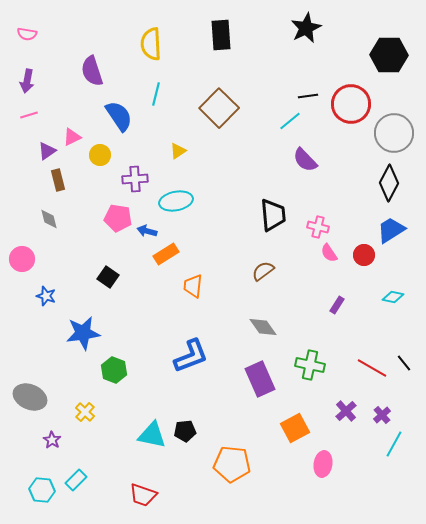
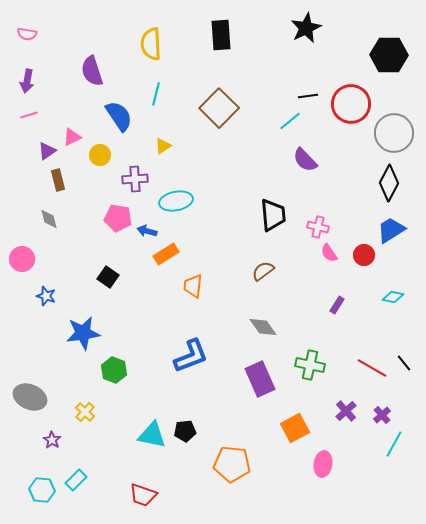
yellow triangle at (178, 151): moved 15 px left, 5 px up
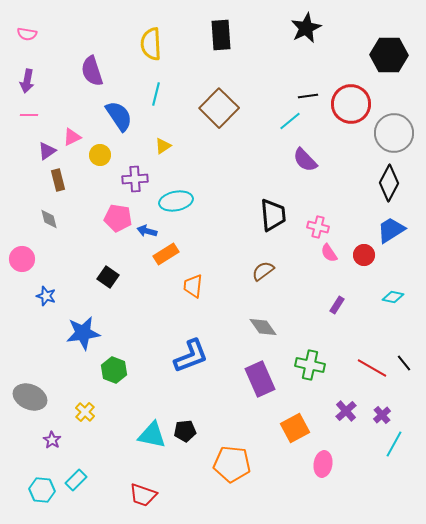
pink line at (29, 115): rotated 18 degrees clockwise
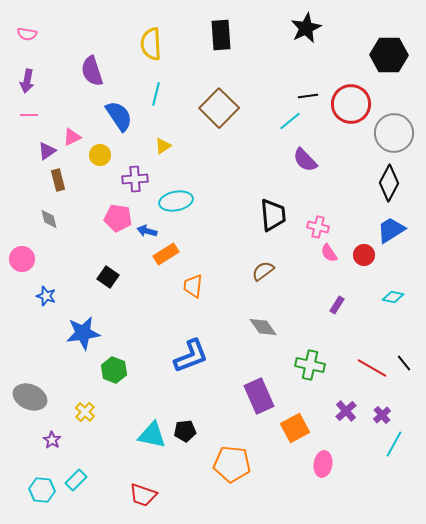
purple rectangle at (260, 379): moved 1 px left, 17 px down
